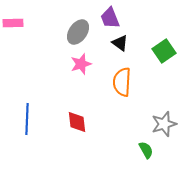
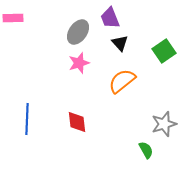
pink rectangle: moved 5 px up
black triangle: rotated 12 degrees clockwise
pink star: moved 2 px left, 1 px up
orange semicircle: moved 1 px up; rotated 48 degrees clockwise
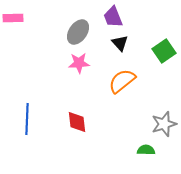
purple trapezoid: moved 3 px right, 1 px up
pink star: rotated 15 degrees clockwise
green semicircle: rotated 60 degrees counterclockwise
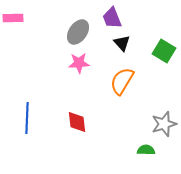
purple trapezoid: moved 1 px left, 1 px down
black triangle: moved 2 px right
green square: rotated 25 degrees counterclockwise
orange semicircle: rotated 20 degrees counterclockwise
blue line: moved 1 px up
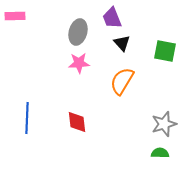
pink rectangle: moved 2 px right, 2 px up
gray ellipse: rotated 20 degrees counterclockwise
green square: moved 1 px right; rotated 20 degrees counterclockwise
green semicircle: moved 14 px right, 3 px down
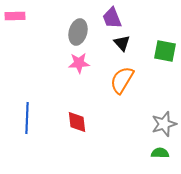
orange semicircle: moved 1 px up
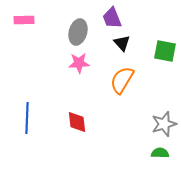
pink rectangle: moved 9 px right, 4 px down
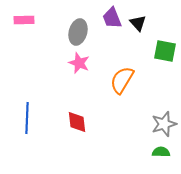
black triangle: moved 16 px right, 20 px up
pink star: rotated 25 degrees clockwise
green semicircle: moved 1 px right, 1 px up
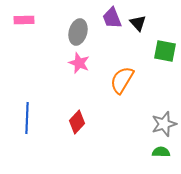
red diamond: rotated 50 degrees clockwise
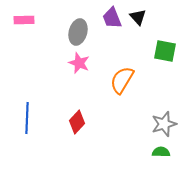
black triangle: moved 6 px up
